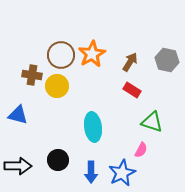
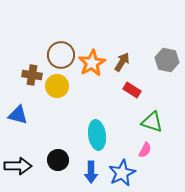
orange star: moved 9 px down
brown arrow: moved 8 px left
cyan ellipse: moved 4 px right, 8 px down
pink semicircle: moved 4 px right
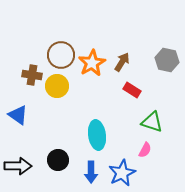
blue triangle: rotated 20 degrees clockwise
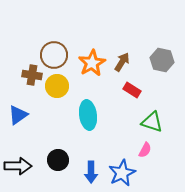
brown circle: moved 7 px left
gray hexagon: moved 5 px left
blue triangle: rotated 50 degrees clockwise
cyan ellipse: moved 9 px left, 20 px up
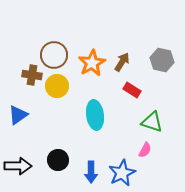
cyan ellipse: moved 7 px right
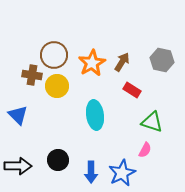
blue triangle: rotated 40 degrees counterclockwise
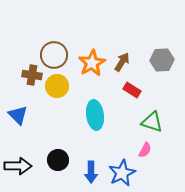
gray hexagon: rotated 15 degrees counterclockwise
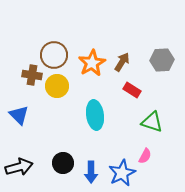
blue triangle: moved 1 px right
pink semicircle: moved 6 px down
black circle: moved 5 px right, 3 px down
black arrow: moved 1 px right, 1 px down; rotated 16 degrees counterclockwise
